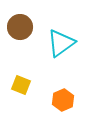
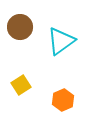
cyan triangle: moved 2 px up
yellow square: rotated 36 degrees clockwise
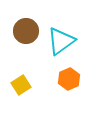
brown circle: moved 6 px right, 4 px down
orange hexagon: moved 6 px right, 21 px up
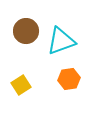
cyan triangle: rotated 16 degrees clockwise
orange hexagon: rotated 15 degrees clockwise
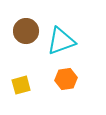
orange hexagon: moved 3 px left
yellow square: rotated 18 degrees clockwise
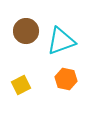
orange hexagon: rotated 20 degrees clockwise
yellow square: rotated 12 degrees counterclockwise
